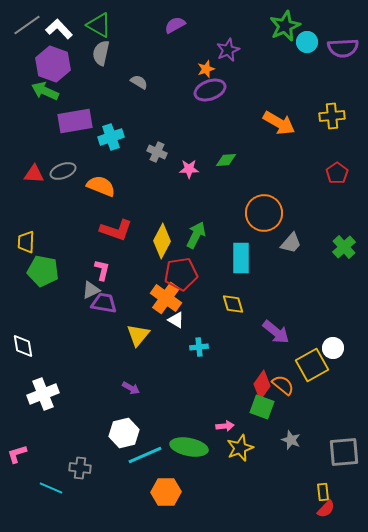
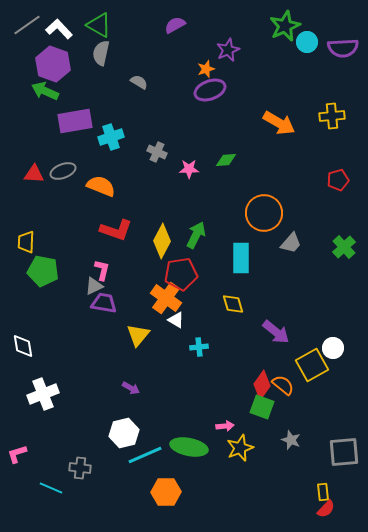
red pentagon at (337, 173): moved 1 px right, 7 px down; rotated 20 degrees clockwise
gray triangle at (91, 290): moved 3 px right, 4 px up
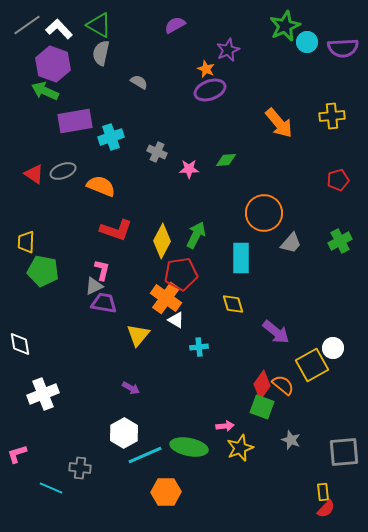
orange star at (206, 69): rotated 30 degrees counterclockwise
orange arrow at (279, 123): rotated 20 degrees clockwise
red triangle at (34, 174): rotated 30 degrees clockwise
green cross at (344, 247): moved 4 px left, 6 px up; rotated 15 degrees clockwise
white diamond at (23, 346): moved 3 px left, 2 px up
white hexagon at (124, 433): rotated 16 degrees counterclockwise
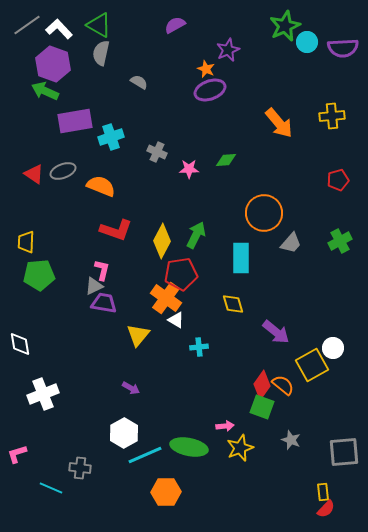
green pentagon at (43, 271): moved 4 px left, 4 px down; rotated 16 degrees counterclockwise
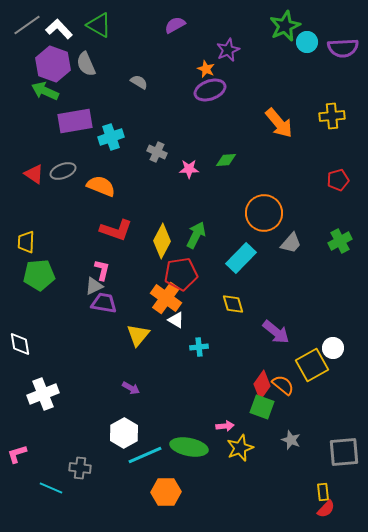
gray semicircle at (101, 53): moved 15 px left, 11 px down; rotated 35 degrees counterclockwise
cyan rectangle at (241, 258): rotated 44 degrees clockwise
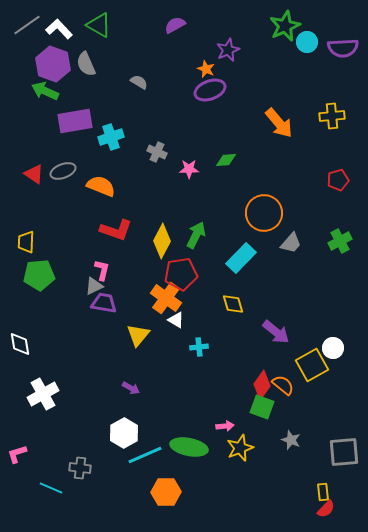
white cross at (43, 394): rotated 8 degrees counterclockwise
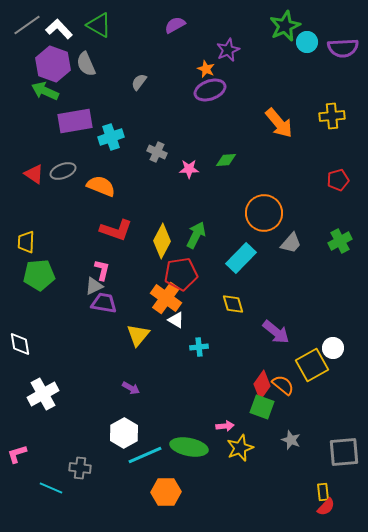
gray semicircle at (139, 82): rotated 84 degrees counterclockwise
red semicircle at (326, 509): moved 2 px up
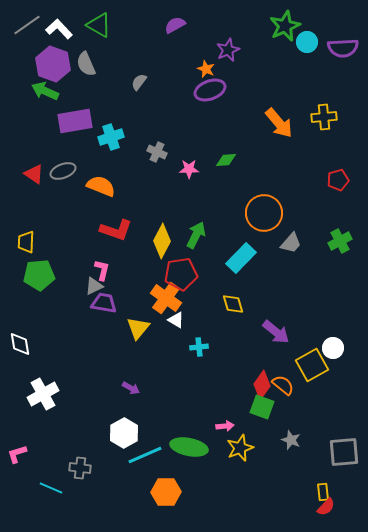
yellow cross at (332, 116): moved 8 px left, 1 px down
yellow triangle at (138, 335): moved 7 px up
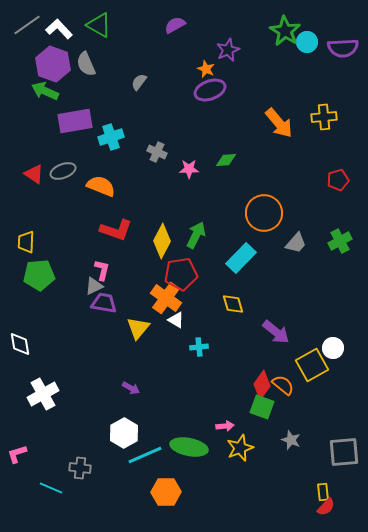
green star at (285, 26): moved 5 px down; rotated 16 degrees counterclockwise
gray trapezoid at (291, 243): moved 5 px right
